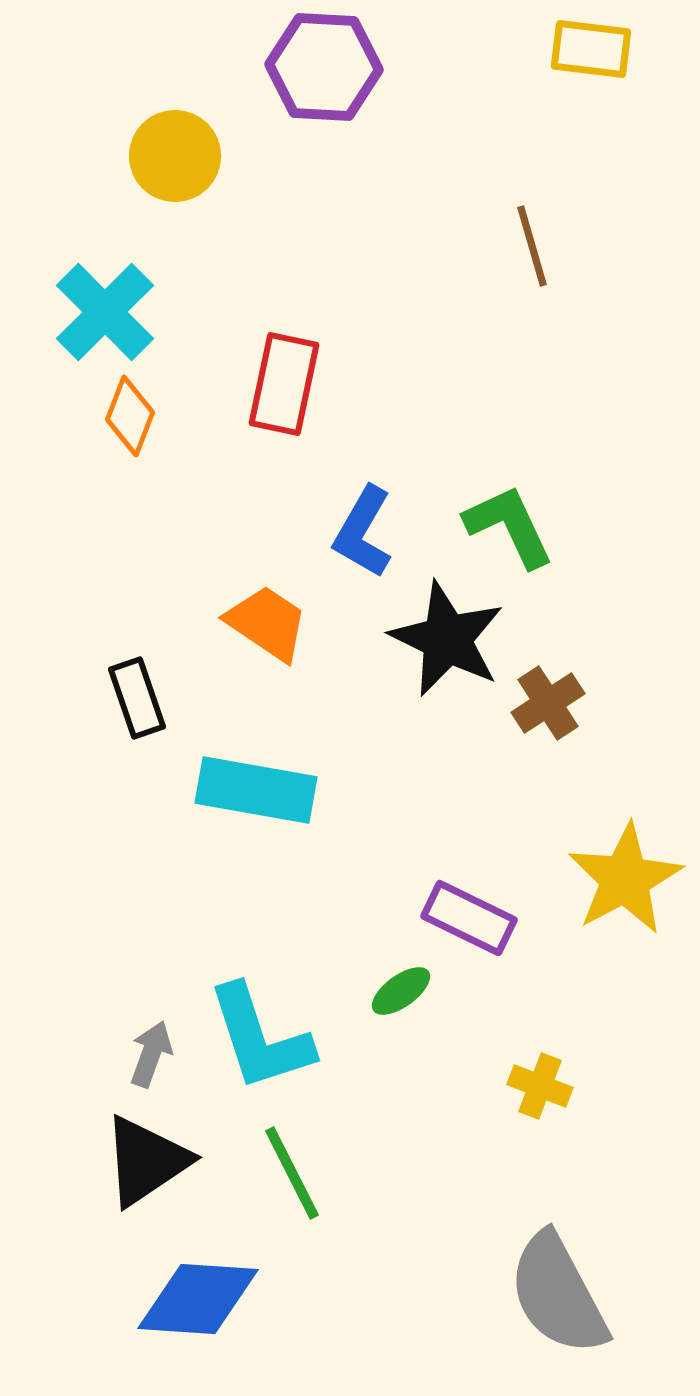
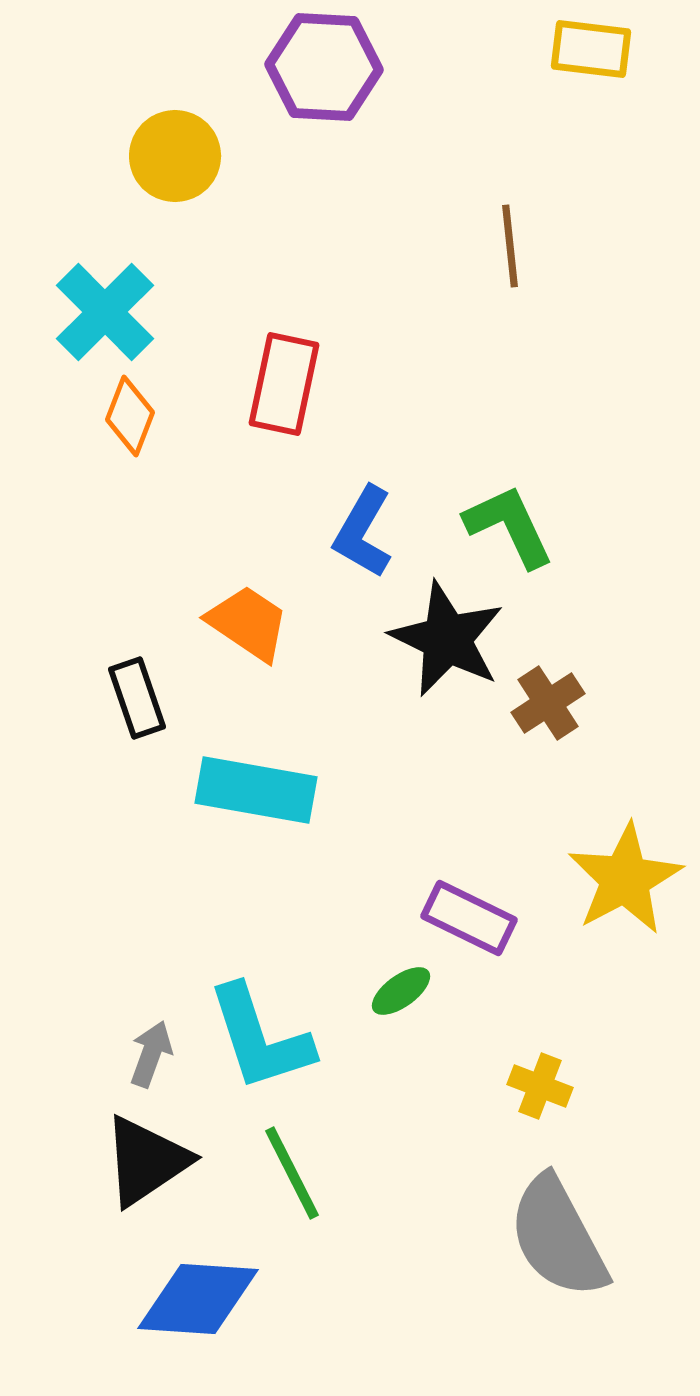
brown line: moved 22 px left; rotated 10 degrees clockwise
orange trapezoid: moved 19 px left
gray semicircle: moved 57 px up
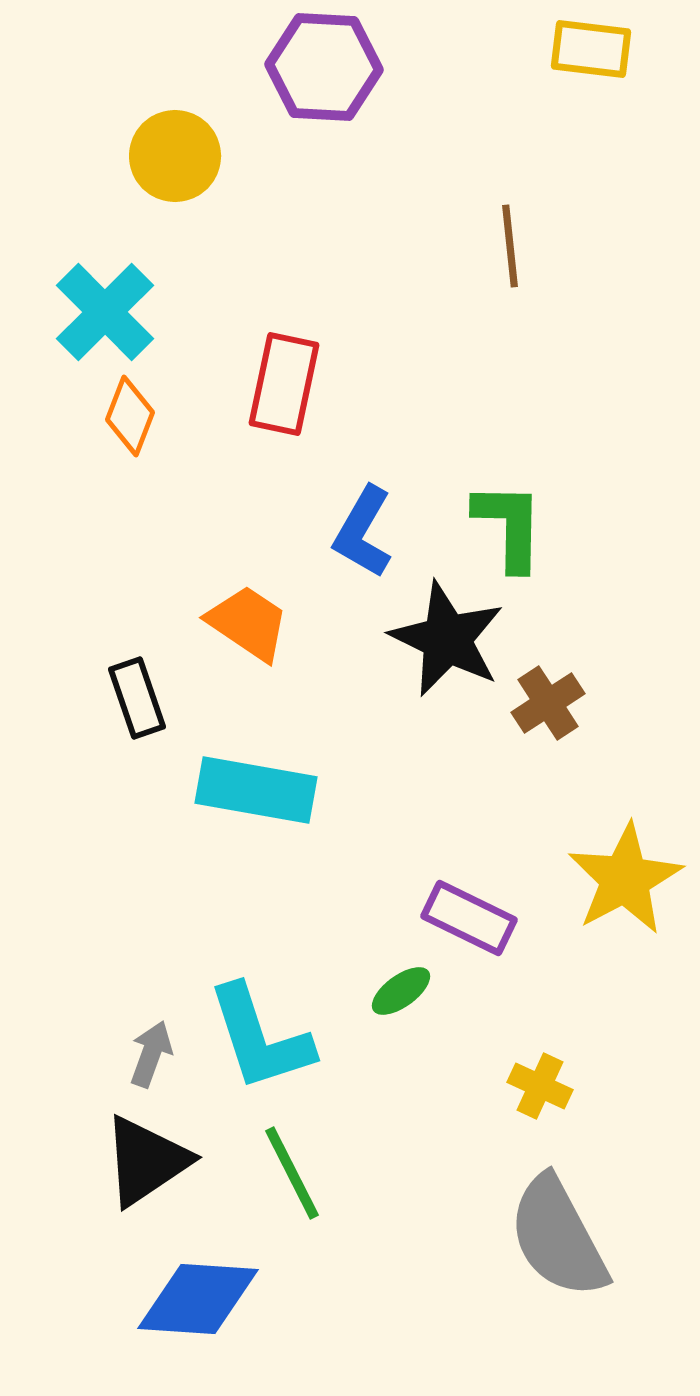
green L-shape: rotated 26 degrees clockwise
yellow cross: rotated 4 degrees clockwise
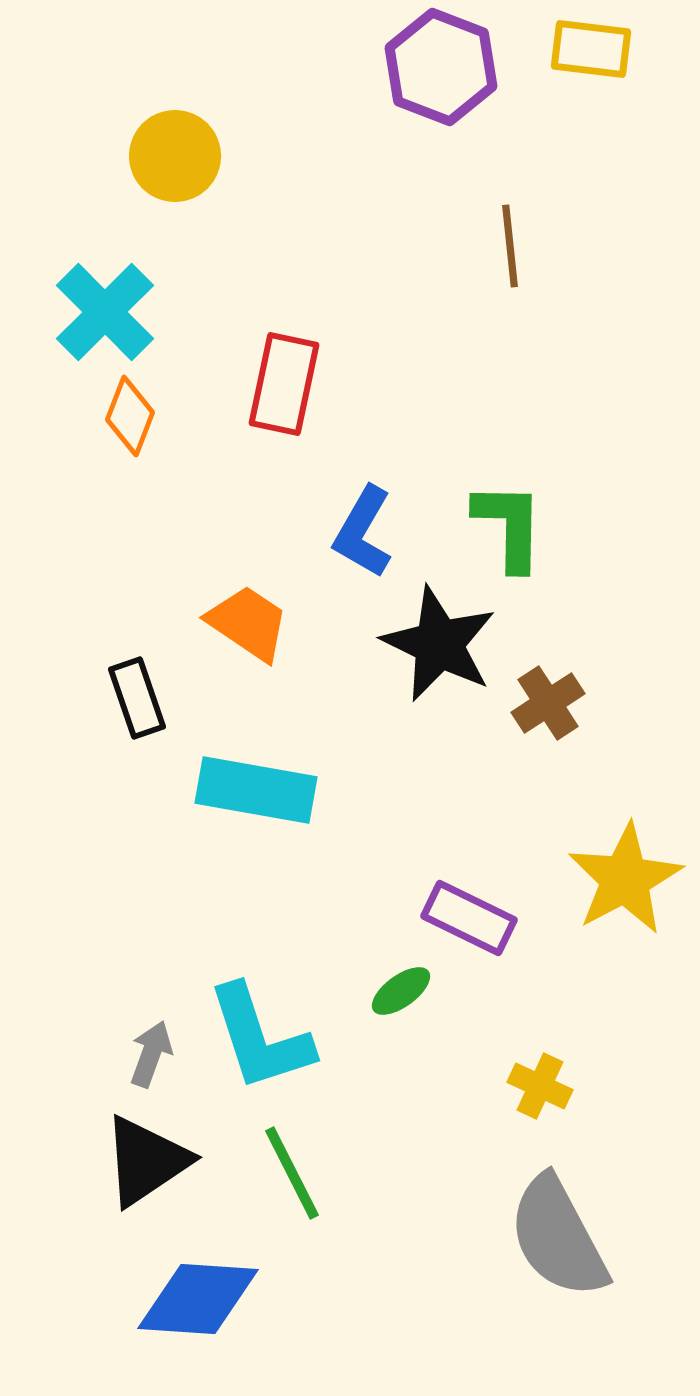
purple hexagon: moved 117 px right; rotated 18 degrees clockwise
black star: moved 8 px left, 5 px down
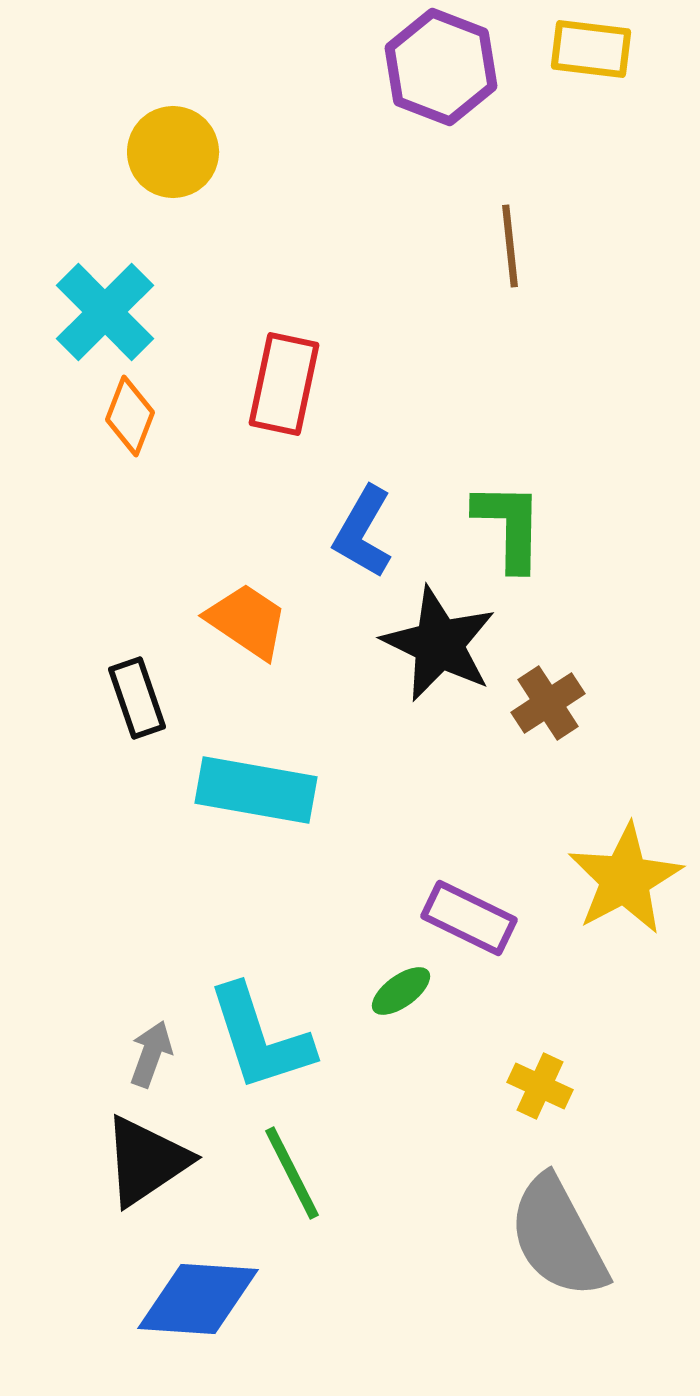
yellow circle: moved 2 px left, 4 px up
orange trapezoid: moved 1 px left, 2 px up
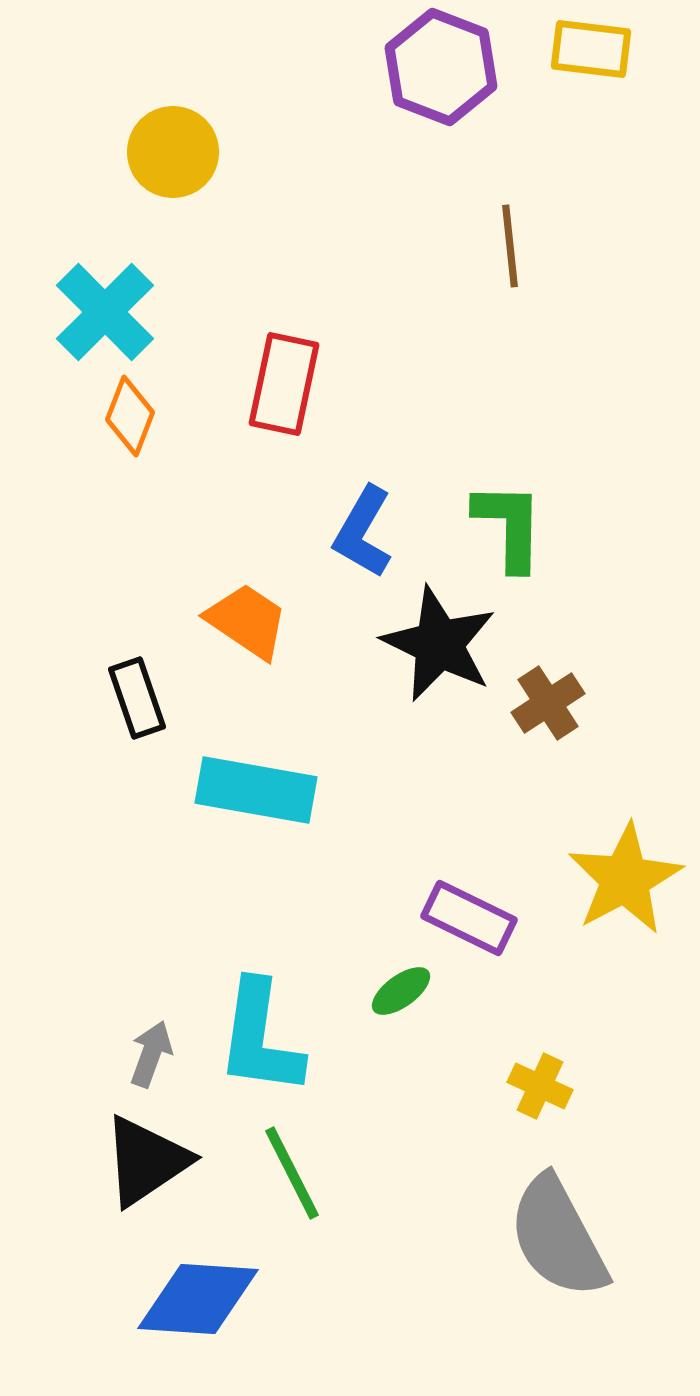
cyan L-shape: rotated 26 degrees clockwise
